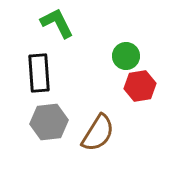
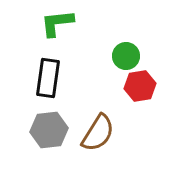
green L-shape: rotated 69 degrees counterclockwise
black rectangle: moved 9 px right, 5 px down; rotated 12 degrees clockwise
gray hexagon: moved 8 px down
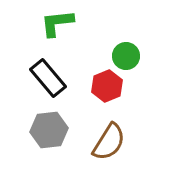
black rectangle: rotated 48 degrees counterclockwise
red hexagon: moved 33 px left; rotated 12 degrees counterclockwise
brown semicircle: moved 11 px right, 9 px down
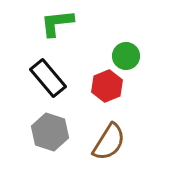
gray hexagon: moved 1 px right, 2 px down; rotated 24 degrees clockwise
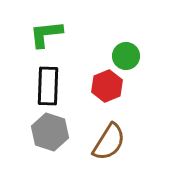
green L-shape: moved 11 px left, 11 px down
black rectangle: moved 8 px down; rotated 42 degrees clockwise
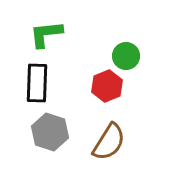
black rectangle: moved 11 px left, 3 px up
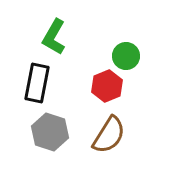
green L-shape: moved 8 px right, 3 px down; rotated 54 degrees counterclockwise
black rectangle: rotated 9 degrees clockwise
brown semicircle: moved 7 px up
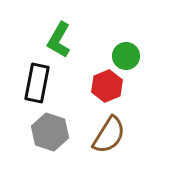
green L-shape: moved 5 px right, 3 px down
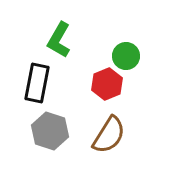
red hexagon: moved 2 px up
gray hexagon: moved 1 px up
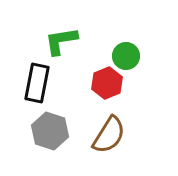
green L-shape: moved 2 px right, 1 px down; rotated 51 degrees clockwise
red hexagon: moved 1 px up
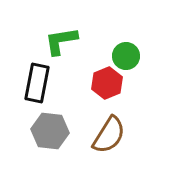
gray hexagon: rotated 12 degrees counterclockwise
